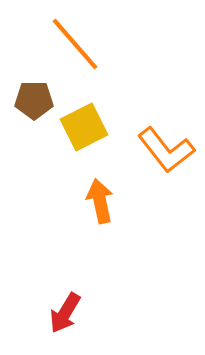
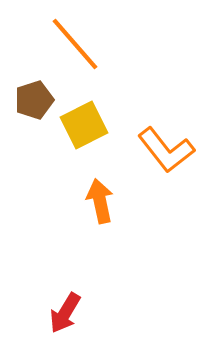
brown pentagon: rotated 18 degrees counterclockwise
yellow square: moved 2 px up
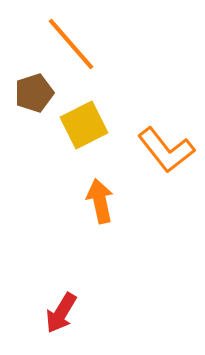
orange line: moved 4 px left
brown pentagon: moved 7 px up
red arrow: moved 4 px left
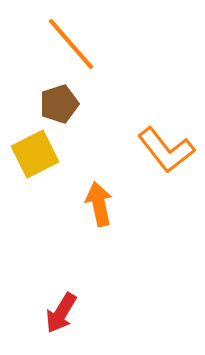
brown pentagon: moved 25 px right, 11 px down
yellow square: moved 49 px left, 29 px down
orange arrow: moved 1 px left, 3 px down
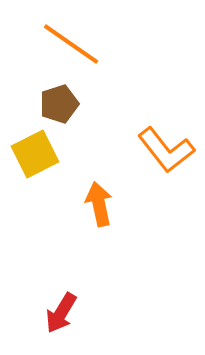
orange line: rotated 14 degrees counterclockwise
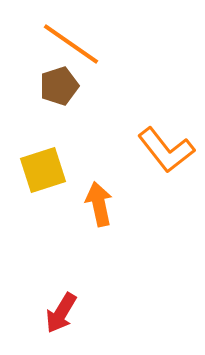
brown pentagon: moved 18 px up
yellow square: moved 8 px right, 16 px down; rotated 9 degrees clockwise
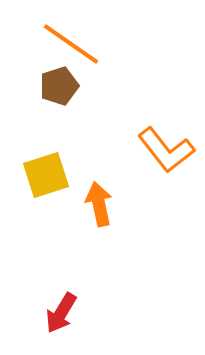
yellow square: moved 3 px right, 5 px down
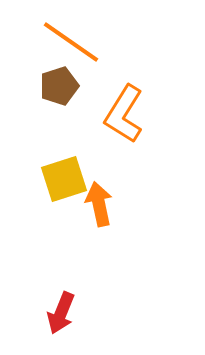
orange line: moved 2 px up
orange L-shape: moved 42 px left, 36 px up; rotated 70 degrees clockwise
yellow square: moved 18 px right, 4 px down
red arrow: rotated 9 degrees counterclockwise
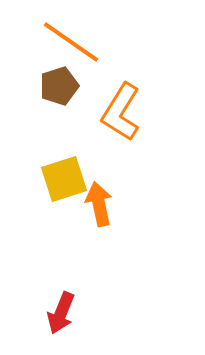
orange L-shape: moved 3 px left, 2 px up
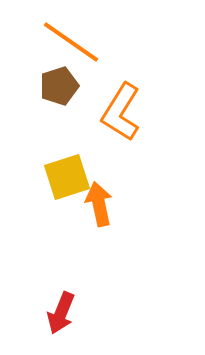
yellow square: moved 3 px right, 2 px up
